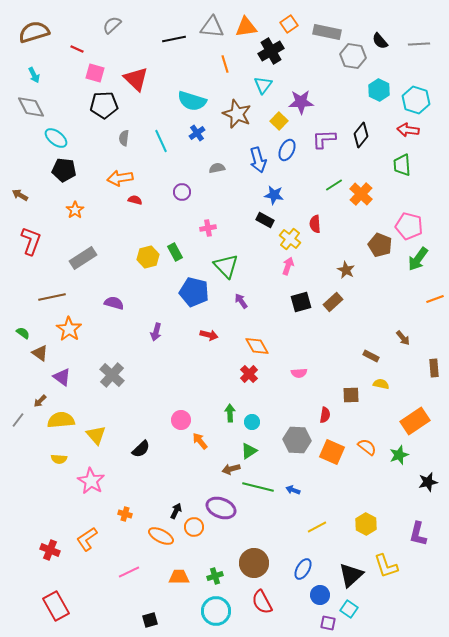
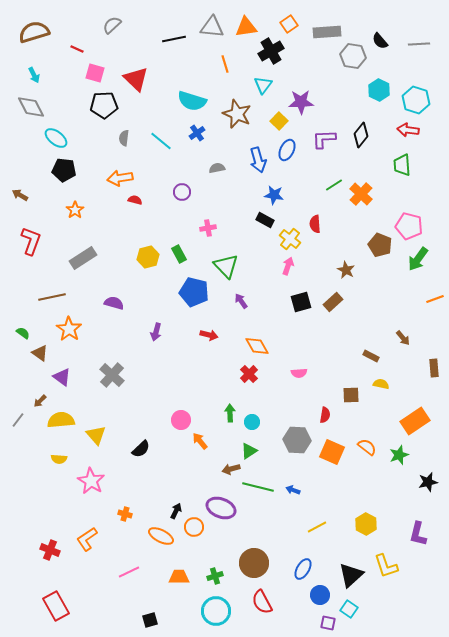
gray rectangle at (327, 32): rotated 16 degrees counterclockwise
cyan line at (161, 141): rotated 25 degrees counterclockwise
green rectangle at (175, 252): moved 4 px right, 2 px down
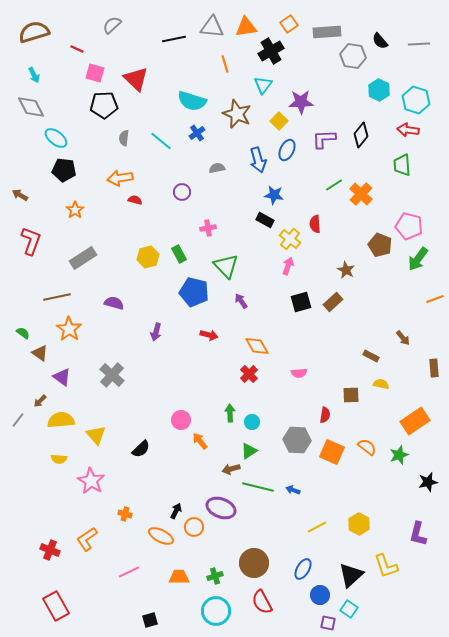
brown line at (52, 297): moved 5 px right
yellow hexagon at (366, 524): moved 7 px left
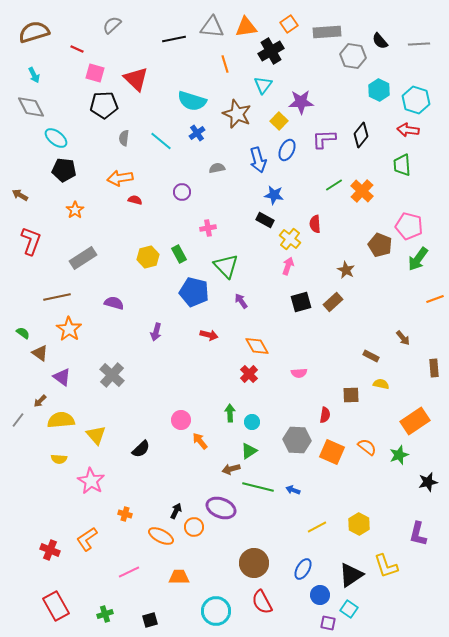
orange cross at (361, 194): moved 1 px right, 3 px up
black triangle at (351, 575): rotated 8 degrees clockwise
green cross at (215, 576): moved 110 px left, 38 px down
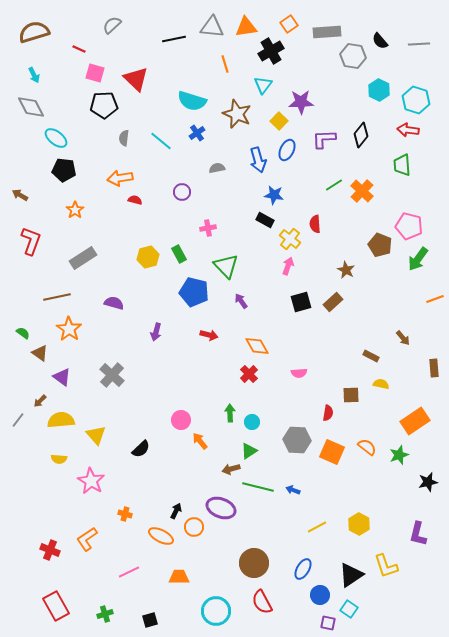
red line at (77, 49): moved 2 px right
red semicircle at (325, 415): moved 3 px right, 2 px up
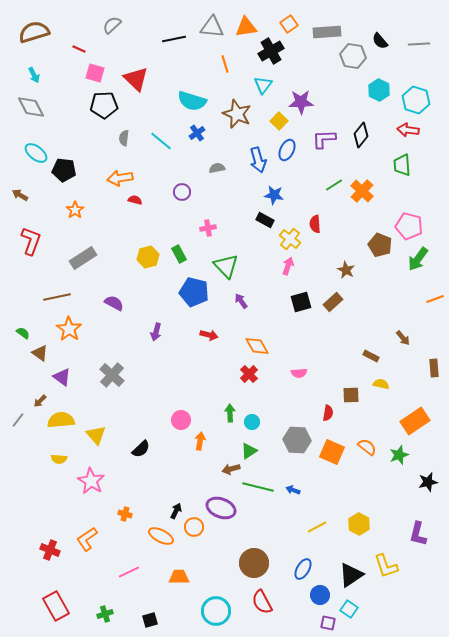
cyan ellipse at (56, 138): moved 20 px left, 15 px down
purple semicircle at (114, 303): rotated 12 degrees clockwise
orange arrow at (200, 441): rotated 48 degrees clockwise
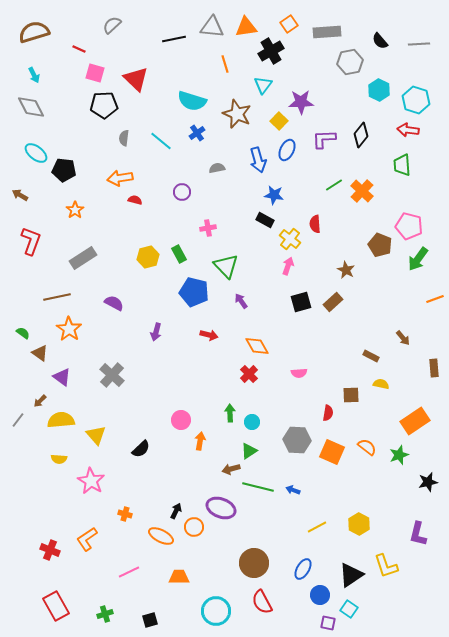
gray hexagon at (353, 56): moved 3 px left, 6 px down; rotated 20 degrees counterclockwise
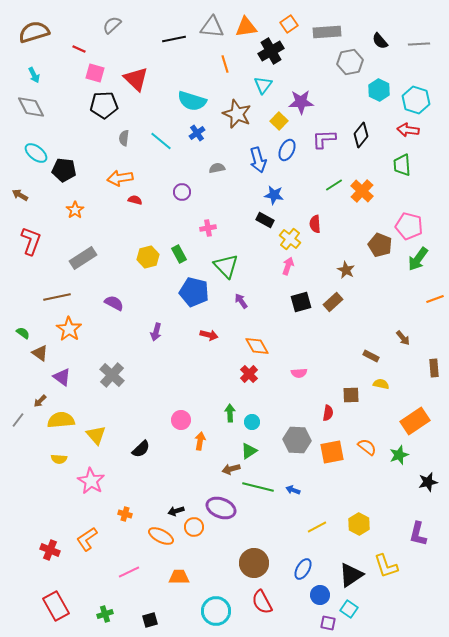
orange square at (332, 452): rotated 35 degrees counterclockwise
black arrow at (176, 511): rotated 133 degrees counterclockwise
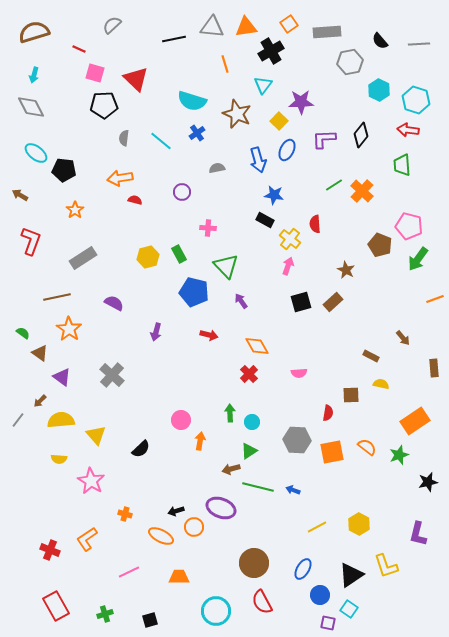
cyan arrow at (34, 75): rotated 42 degrees clockwise
pink cross at (208, 228): rotated 14 degrees clockwise
